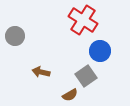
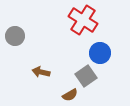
blue circle: moved 2 px down
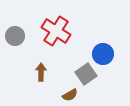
red cross: moved 27 px left, 11 px down
blue circle: moved 3 px right, 1 px down
brown arrow: rotated 78 degrees clockwise
gray square: moved 2 px up
